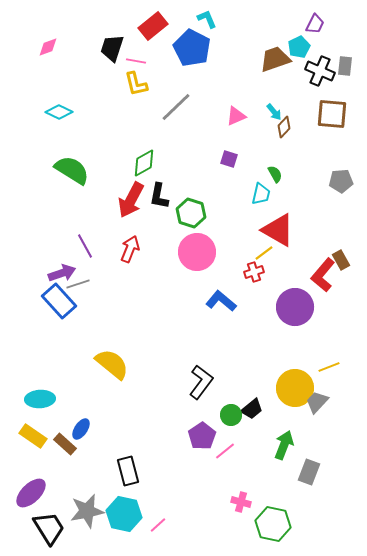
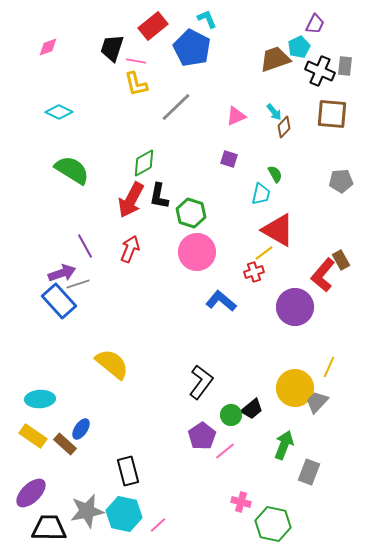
yellow line at (329, 367): rotated 45 degrees counterclockwise
black trapezoid at (49, 528): rotated 57 degrees counterclockwise
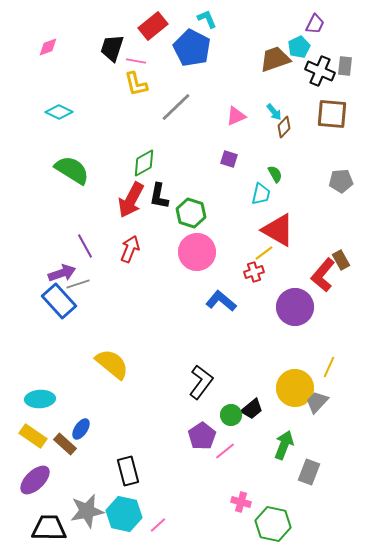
purple ellipse at (31, 493): moved 4 px right, 13 px up
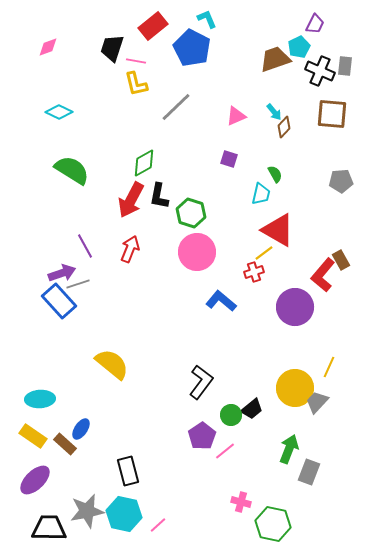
green arrow at (284, 445): moved 5 px right, 4 px down
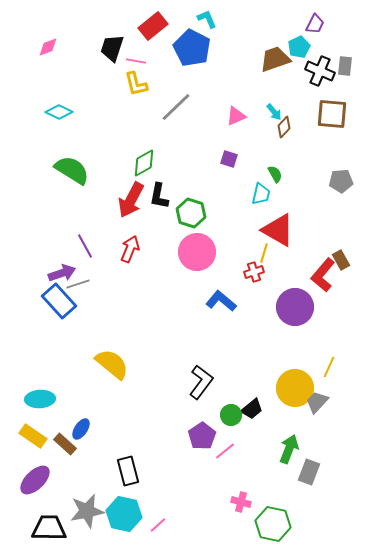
yellow line at (264, 253): rotated 36 degrees counterclockwise
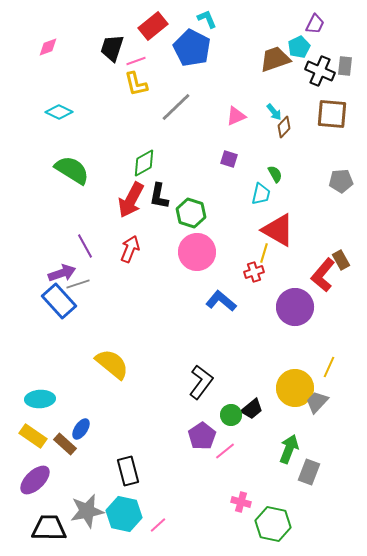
pink line at (136, 61): rotated 30 degrees counterclockwise
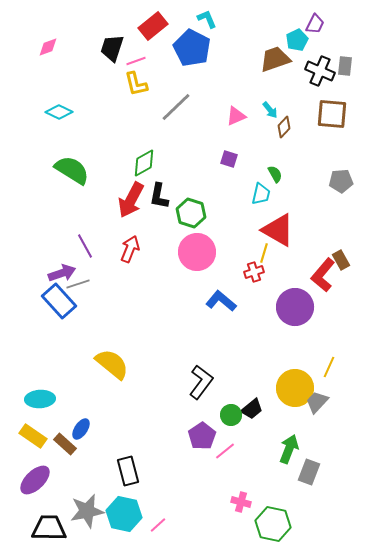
cyan pentagon at (299, 47): moved 2 px left, 7 px up
cyan arrow at (274, 112): moved 4 px left, 2 px up
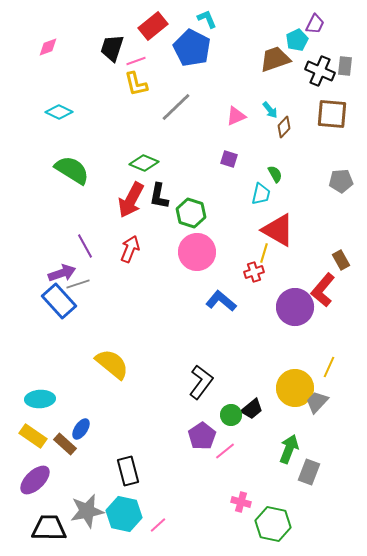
green diamond at (144, 163): rotated 52 degrees clockwise
red L-shape at (323, 275): moved 15 px down
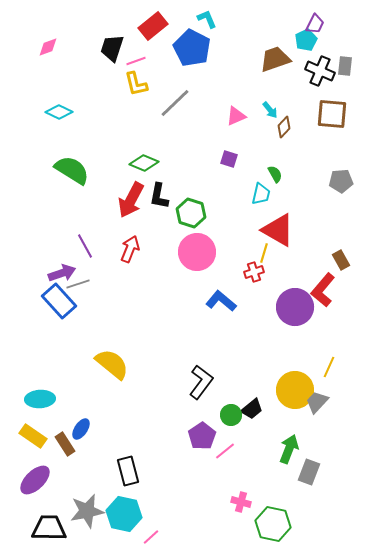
cyan pentagon at (297, 40): moved 9 px right
gray line at (176, 107): moved 1 px left, 4 px up
yellow circle at (295, 388): moved 2 px down
brown rectangle at (65, 444): rotated 15 degrees clockwise
pink line at (158, 525): moved 7 px left, 12 px down
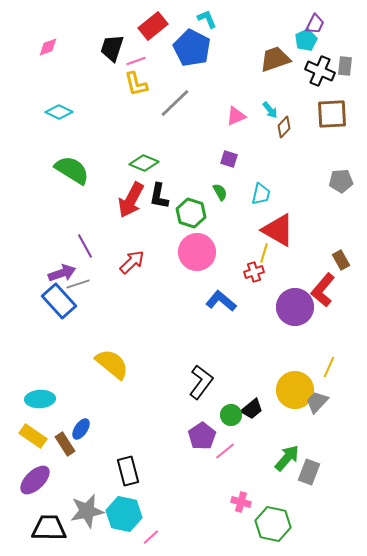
brown square at (332, 114): rotated 8 degrees counterclockwise
green semicircle at (275, 174): moved 55 px left, 18 px down
red arrow at (130, 249): moved 2 px right, 13 px down; rotated 24 degrees clockwise
green arrow at (289, 449): moved 2 px left, 9 px down; rotated 20 degrees clockwise
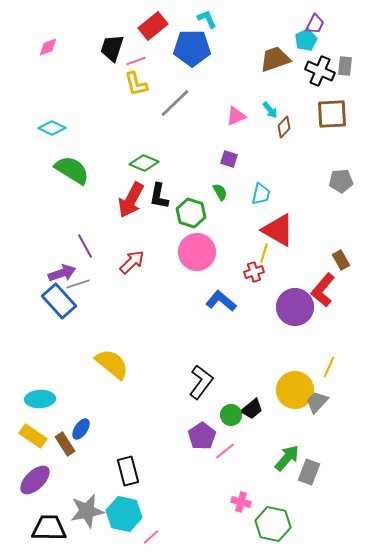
blue pentagon at (192, 48): rotated 27 degrees counterclockwise
cyan diamond at (59, 112): moved 7 px left, 16 px down
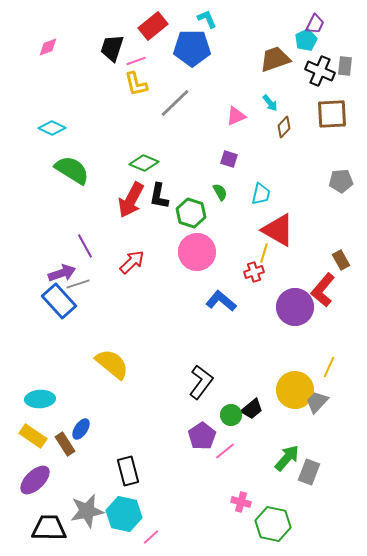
cyan arrow at (270, 110): moved 7 px up
